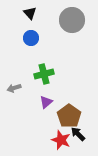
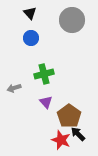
purple triangle: rotated 32 degrees counterclockwise
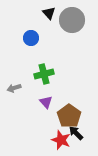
black triangle: moved 19 px right
black arrow: moved 2 px left, 1 px up
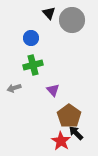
green cross: moved 11 px left, 9 px up
purple triangle: moved 7 px right, 12 px up
red star: moved 1 px down; rotated 12 degrees clockwise
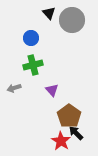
purple triangle: moved 1 px left
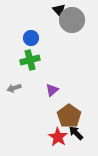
black triangle: moved 10 px right, 3 px up
green cross: moved 3 px left, 5 px up
purple triangle: rotated 32 degrees clockwise
red star: moved 3 px left, 4 px up
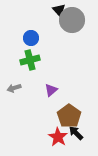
purple triangle: moved 1 px left
